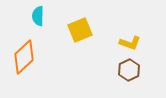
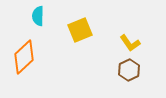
yellow L-shape: rotated 35 degrees clockwise
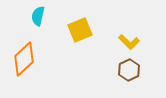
cyan semicircle: rotated 12 degrees clockwise
yellow L-shape: moved 1 px left, 1 px up; rotated 10 degrees counterclockwise
orange diamond: moved 2 px down
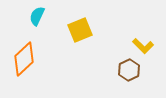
cyan semicircle: moved 1 px left; rotated 12 degrees clockwise
yellow L-shape: moved 14 px right, 4 px down
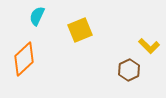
yellow L-shape: moved 6 px right
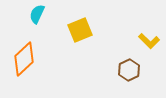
cyan semicircle: moved 2 px up
yellow L-shape: moved 5 px up
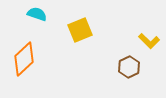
cyan semicircle: rotated 84 degrees clockwise
brown hexagon: moved 3 px up
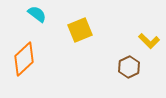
cyan semicircle: rotated 18 degrees clockwise
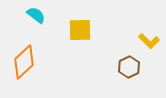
cyan semicircle: moved 1 px left, 1 px down
yellow square: rotated 20 degrees clockwise
orange diamond: moved 3 px down
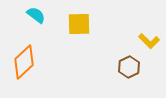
yellow square: moved 1 px left, 6 px up
